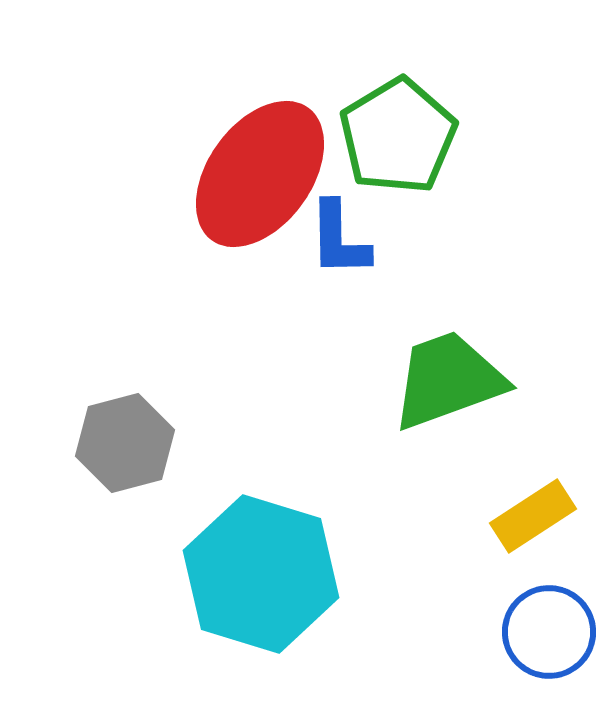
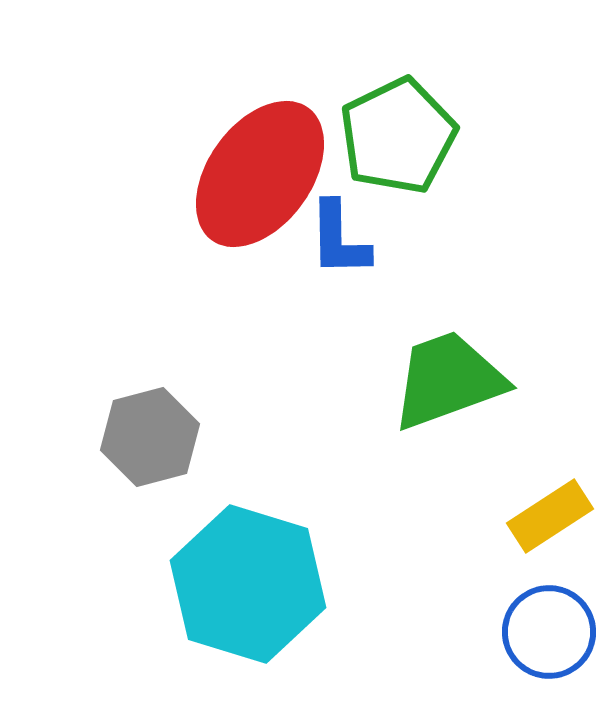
green pentagon: rotated 5 degrees clockwise
gray hexagon: moved 25 px right, 6 px up
yellow rectangle: moved 17 px right
cyan hexagon: moved 13 px left, 10 px down
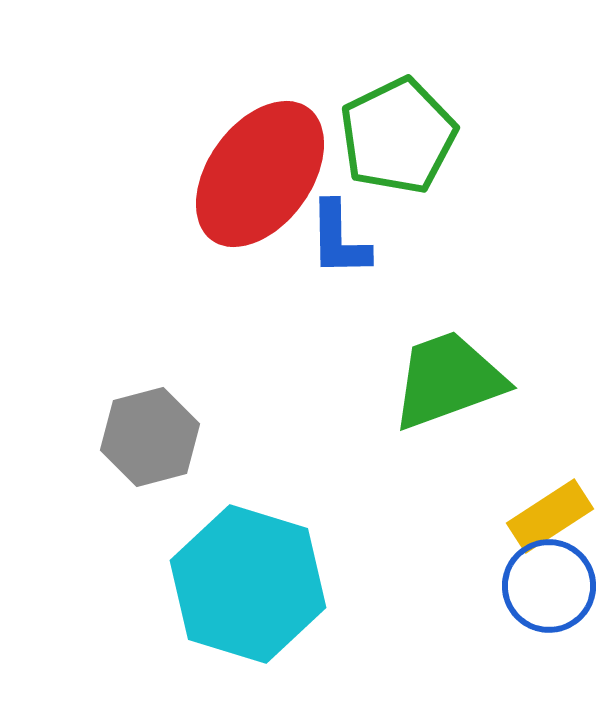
blue circle: moved 46 px up
